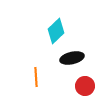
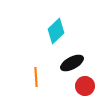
black ellipse: moved 5 px down; rotated 15 degrees counterclockwise
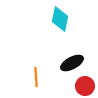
cyan diamond: moved 4 px right, 12 px up; rotated 35 degrees counterclockwise
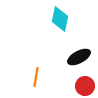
black ellipse: moved 7 px right, 6 px up
orange line: rotated 12 degrees clockwise
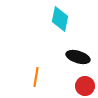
black ellipse: moved 1 px left; rotated 45 degrees clockwise
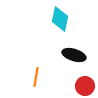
black ellipse: moved 4 px left, 2 px up
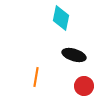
cyan diamond: moved 1 px right, 1 px up
red circle: moved 1 px left
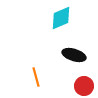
cyan diamond: rotated 55 degrees clockwise
orange line: rotated 24 degrees counterclockwise
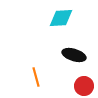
cyan diamond: rotated 20 degrees clockwise
